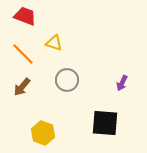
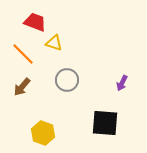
red trapezoid: moved 10 px right, 6 px down
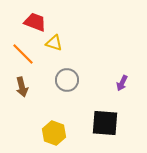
brown arrow: rotated 54 degrees counterclockwise
yellow hexagon: moved 11 px right
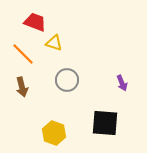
purple arrow: rotated 49 degrees counterclockwise
